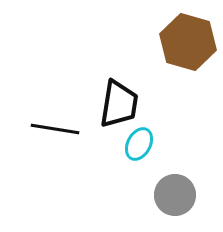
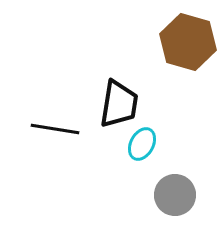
cyan ellipse: moved 3 px right
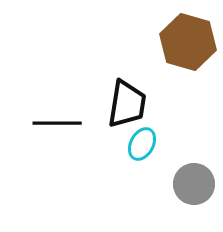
black trapezoid: moved 8 px right
black line: moved 2 px right, 6 px up; rotated 9 degrees counterclockwise
gray circle: moved 19 px right, 11 px up
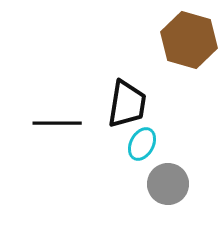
brown hexagon: moved 1 px right, 2 px up
gray circle: moved 26 px left
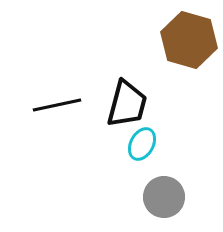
black trapezoid: rotated 6 degrees clockwise
black line: moved 18 px up; rotated 12 degrees counterclockwise
gray circle: moved 4 px left, 13 px down
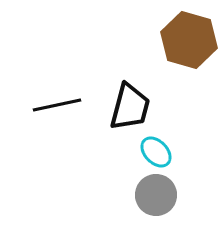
black trapezoid: moved 3 px right, 3 px down
cyan ellipse: moved 14 px right, 8 px down; rotated 72 degrees counterclockwise
gray circle: moved 8 px left, 2 px up
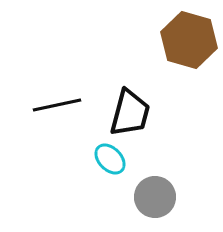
black trapezoid: moved 6 px down
cyan ellipse: moved 46 px left, 7 px down
gray circle: moved 1 px left, 2 px down
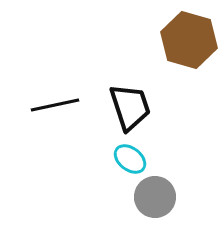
black line: moved 2 px left
black trapezoid: moved 6 px up; rotated 33 degrees counterclockwise
cyan ellipse: moved 20 px right; rotated 8 degrees counterclockwise
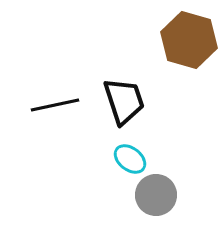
black trapezoid: moved 6 px left, 6 px up
gray circle: moved 1 px right, 2 px up
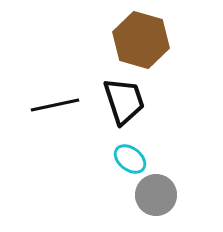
brown hexagon: moved 48 px left
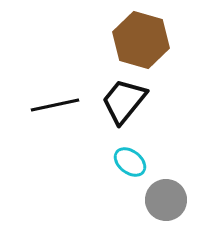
black trapezoid: rotated 123 degrees counterclockwise
cyan ellipse: moved 3 px down
gray circle: moved 10 px right, 5 px down
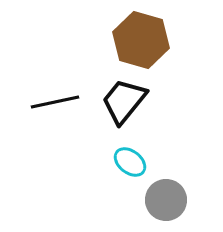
black line: moved 3 px up
